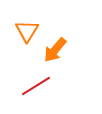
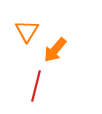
red line: rotated 44 degrees counterclockwise
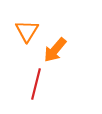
red line: moved 2 px up
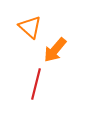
orange triangle: moved 3 px right, 4 px up; rotated 20 degrees counterclockwise
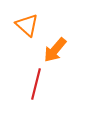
orange triangle: moved 3 px left, 2 px up
